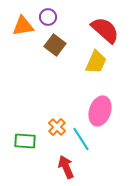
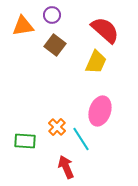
purple circle: moved 4 px right, 2 px up
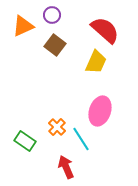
orange triangle: rotated 15 degrees counterclockwise
green rectangle: rotated 30 degrees clockwise
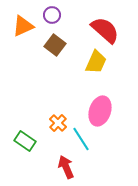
orange cross: moved 1 px right, 4 px up
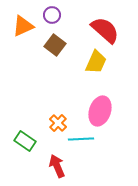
cyan line: rotated 60 degrees counterclockwise
red arrow: moved 9 px left, 1 px up
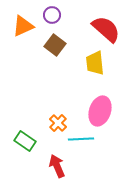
red semicircle: moved 1 px right, 1 px up
yellow trapezoid: moved 1 px left, 1 px down; rotated 150 degrees clockwise
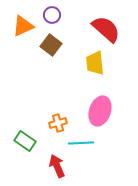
brown square: moved 4 px left
orange cross: rotated 30 degrees clockwise
cyan line: moved 4 px down
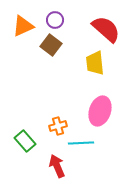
purple circle: moved 3 px right, 5 px down
orange cross: moved 3 px down
green rectangle: rotated 15 degrees clockwise
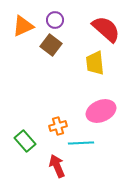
pink ellipse: moved 1 px right; rotated 48 degrees clockwise
